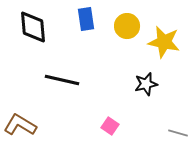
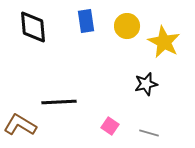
blue rectangle: moved 2 px down
yellow star: rotated 16 degrees clockwise
black line: moved 3 px left, 22 px down; rotated 16 degrees counterclockwise
gray line: moved 29 px left
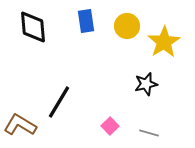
yellow star: rotated 12 degrees clockwise
black line: rotated 56 degrees counterclockwise
pink square: rotated 12 degrees clockwise
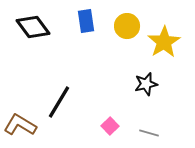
black diamond: rotated 32 degrees counterclockwise
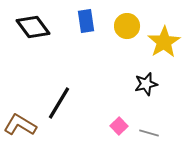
black line: moved 1 px down
pink square: moved 9 px right
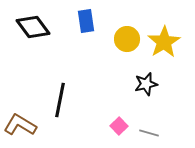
yellow circle: moved 13 px down
black line: moved 1 px right, 3 px up; rotated 20 degrees counterclockwise
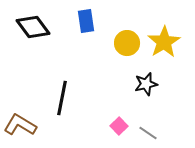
yellow circle: moved 4 px down
black line: moved 2 px right, 2 px up
gray line: moved 1 px left; rotated 18 degrees clockwise
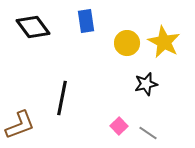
yellow star: rotated 12 degrees counterclockwise
brown L-shape: rotated 128 degrees clockwise
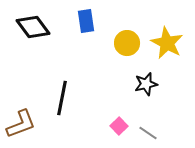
yellow star: moved 3 px right, 1 px down
brown L-shape: moved 1 px right, 1 px up
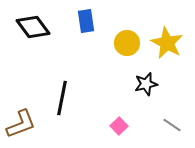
gray line: moved 24 px right, 8 px up
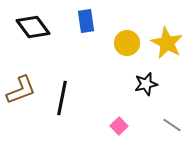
brown L-shape: moved 34 px up
